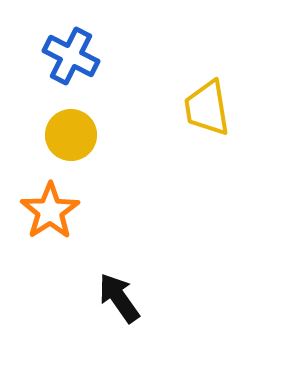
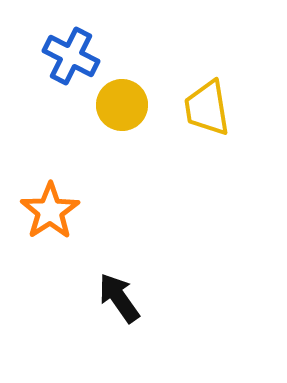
yellow circle: moved 51 px right, 30 px up
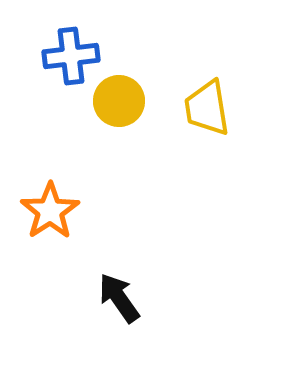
blue cross: rotated 34 degrees counterclockwise
yellow circle: moved 3 px left, 4 px up
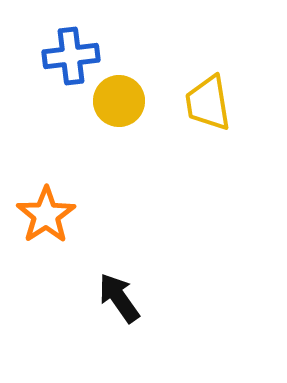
yellow trapezoid: moved 1 px right, 5 px up
orange star: moved 4 px left, 4 px down
